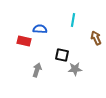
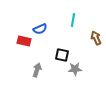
blue semicircle: rotated 152 degrees clockwise
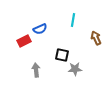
red rectangle: rotated 40 degrees counterclockwise
gray arrow: moved 1 px left; rotated 24 degrees counterclockwise
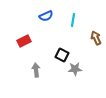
blue semicircle: moved 6 px right, 13 px up
black square: rotated 16 degrees clockwise
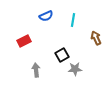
black square: rotated 32 degrees clockwise
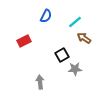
blue semicircle: rotated 40 degrees counterclockwise
cyan line: moved 2 px right, 2 px down; rotated 40 degrees clockwise
brown arrow: moved 12 px left; rotated 32 degrees counterclockwise
gray arrow: moved 4 px right, 12 px down
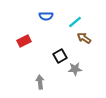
blue semicircle: rotated 64 degrees clockwise
black square: moved 2 px left, 1 px down
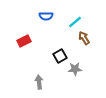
brown arrow: rotated 24 degrees clockwise
gray arrow: moved 1 px left
